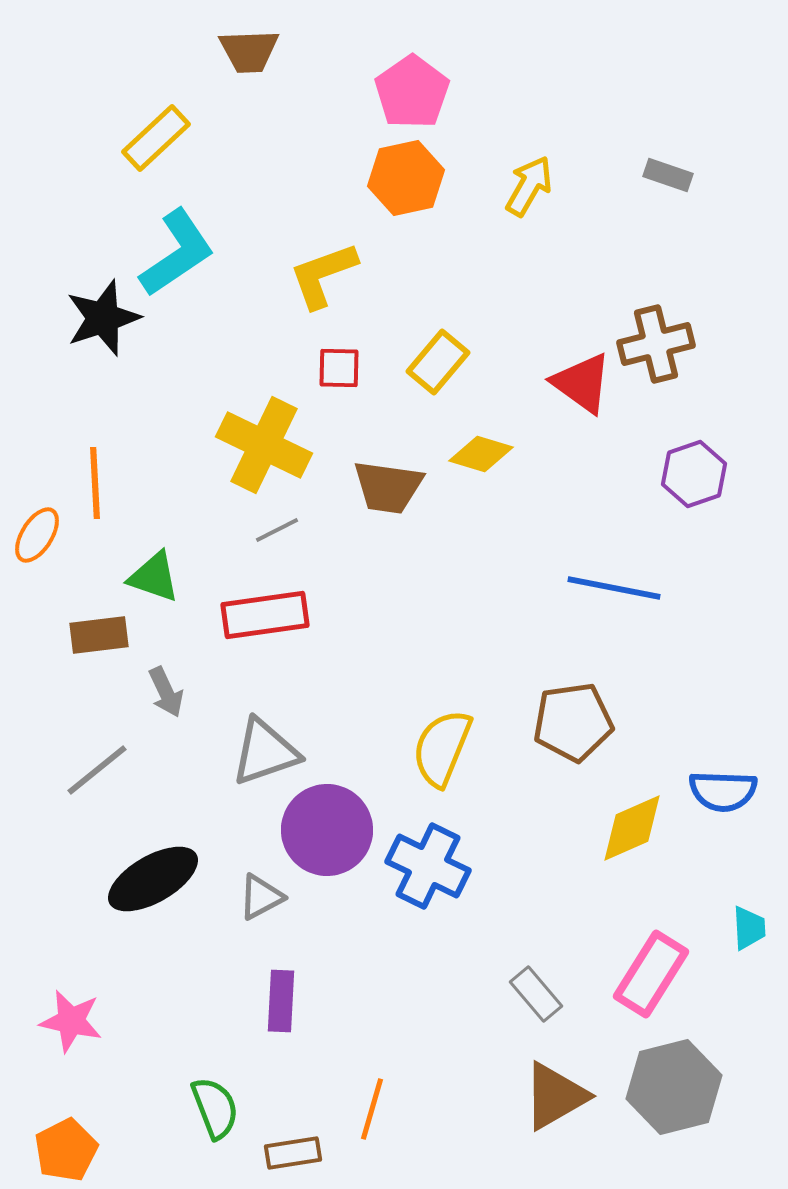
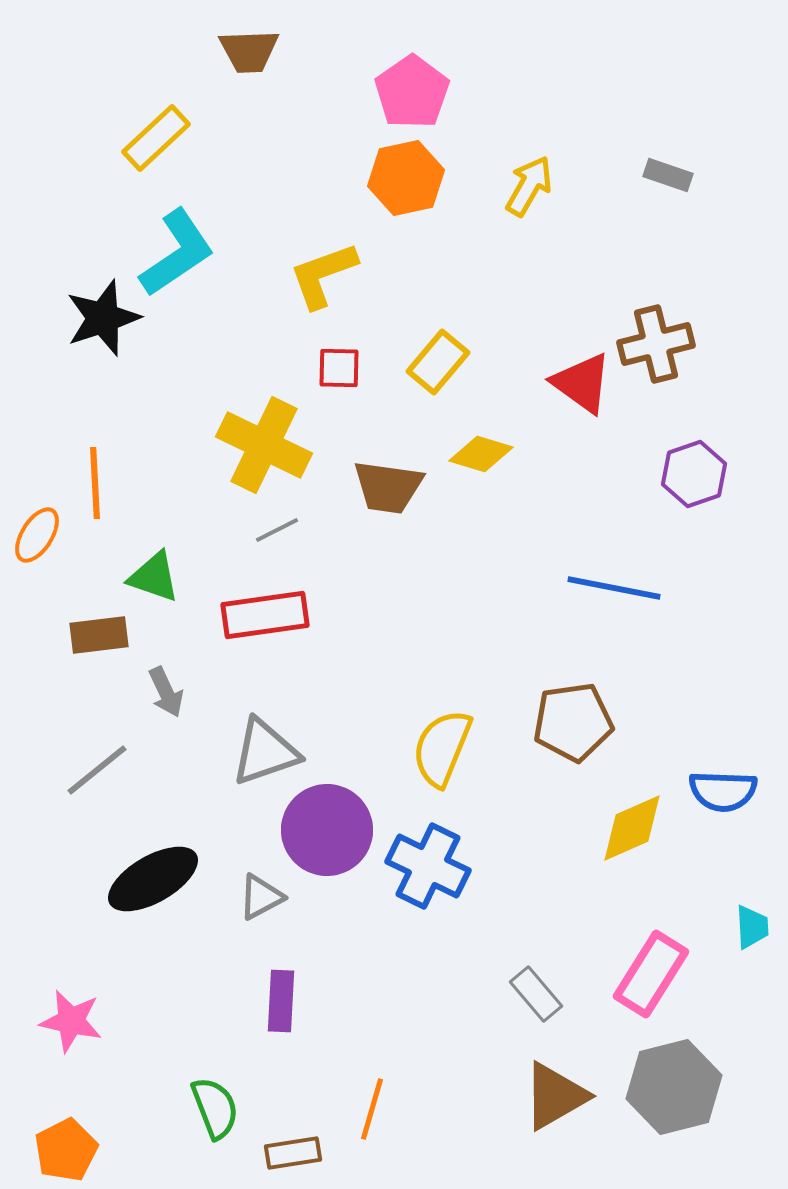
cyan trapezoid at (749, 928): moved 3 px right, 1 px up
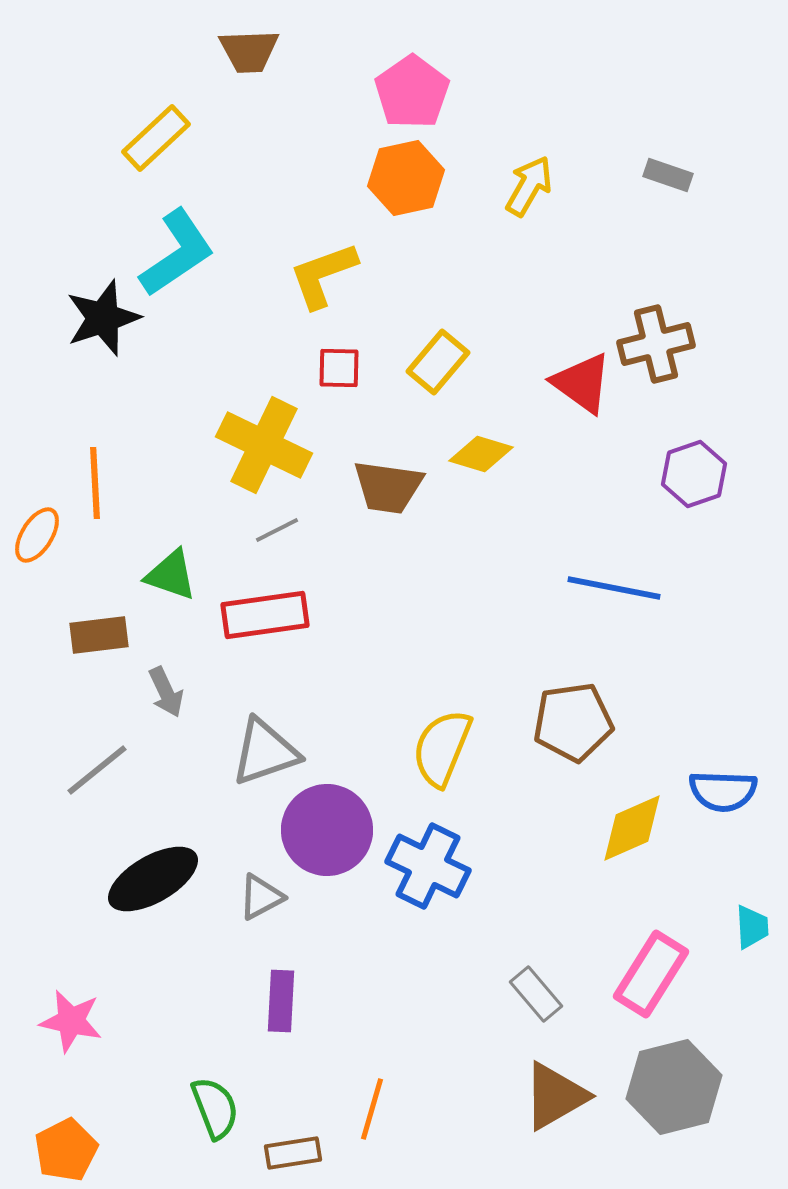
green triangle at (154, 577): moved 17 px right, 2 px up
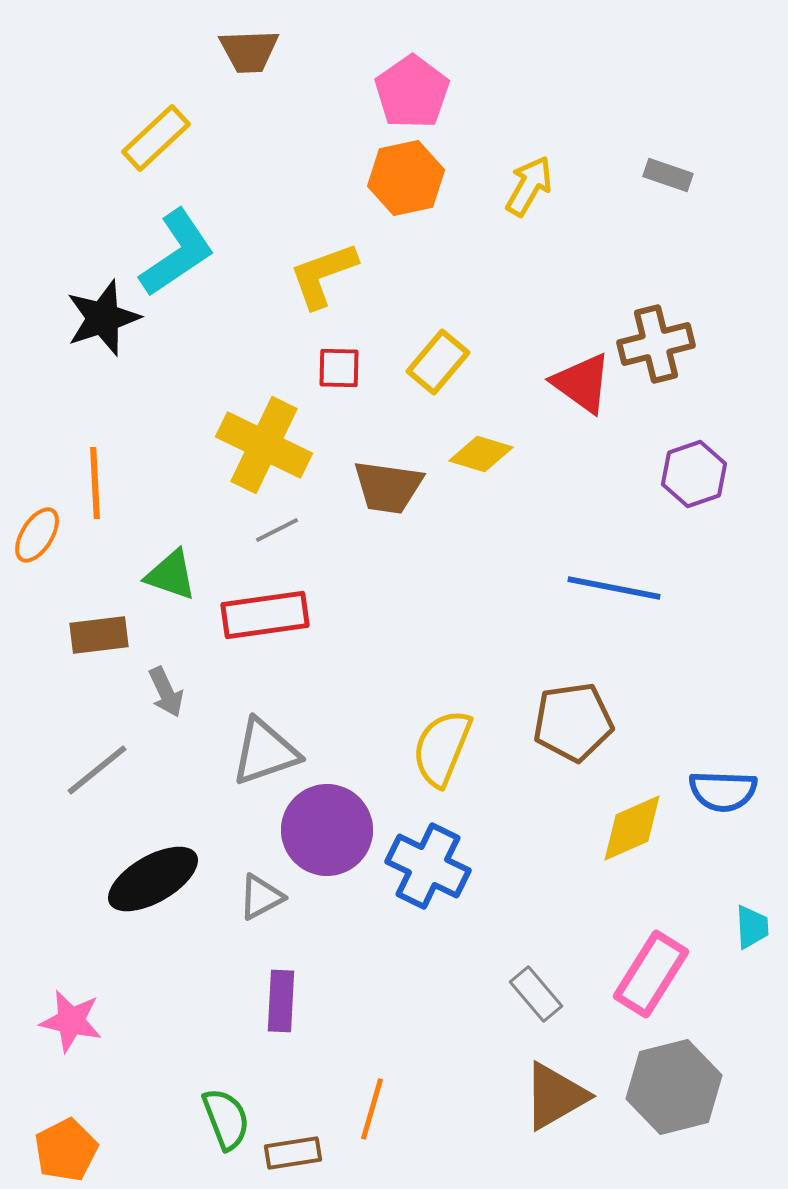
green semicircle at (215, 1108): moved 11 px right, 11 px down
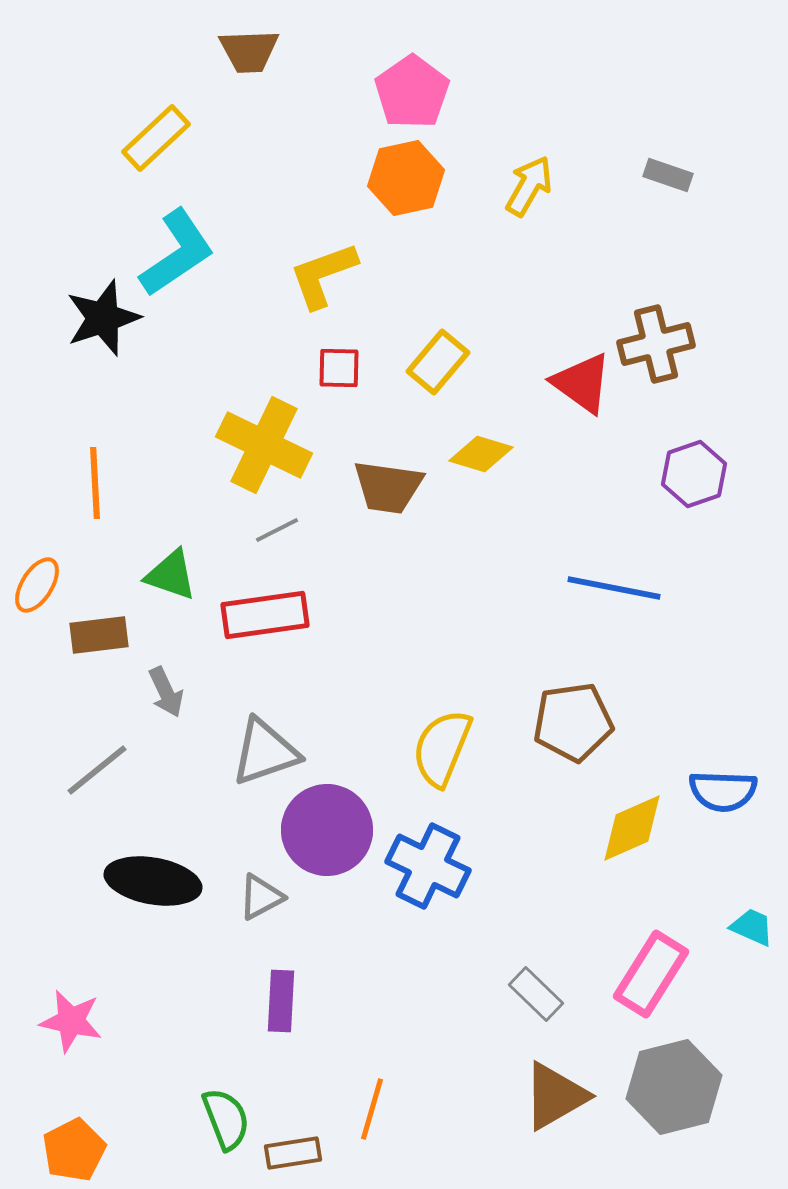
orange ellipse at (37, 535): moved 50 px down
black ellipse at (153, 879): moved 2 px down; rotated 40 degrees clockwise
cyan trapezoid at (752, 927): rotated 63 degrees counterclockwise
gray rectangle at (536, 994): rotated 6 degrees counterclockwise
orange pentagon at (66, 1150): moved 8 px right
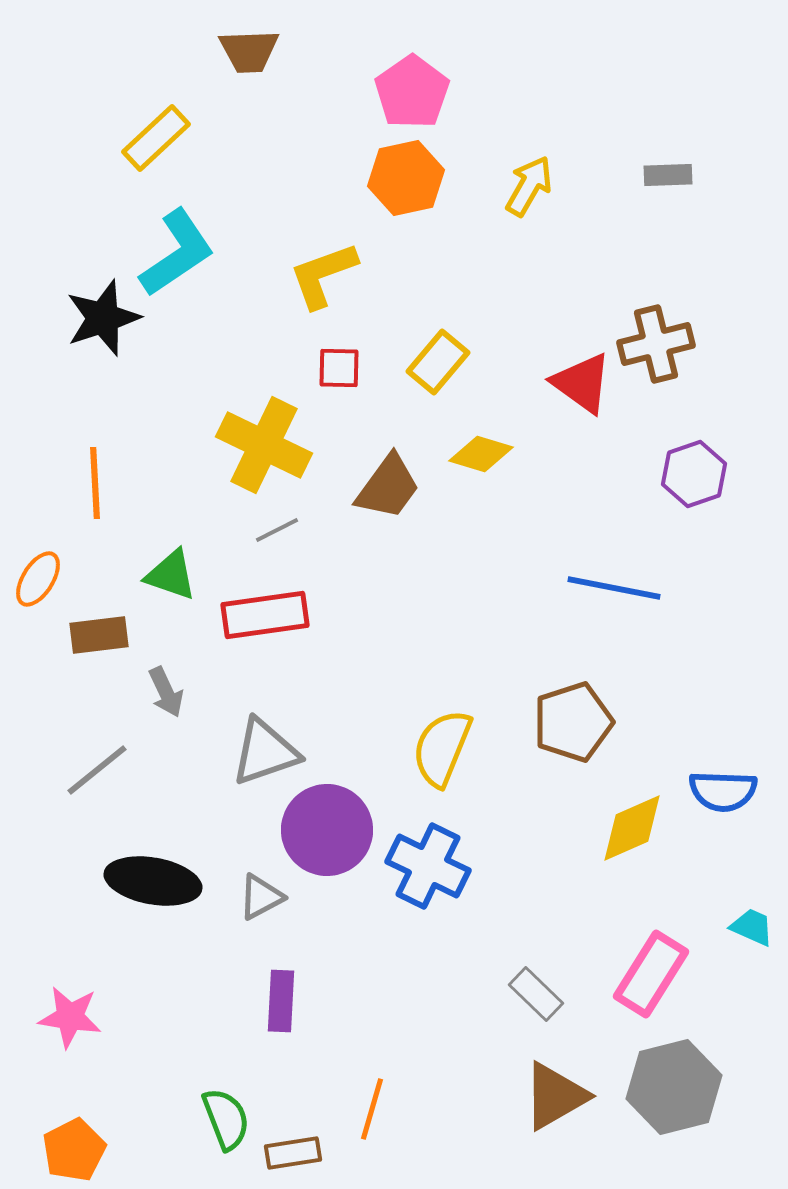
gray rectangle at (668, 175): rotated 21 degrees counterclockwise
brown trapezoid at (388, 487): rotated 62 degrees counterclockwise
orange ellipse at (37, 585): moved 1 px right, 6 px up
brown pentagon at (573, 722): rotated 10 degrees counterclockwise
pink star at (71, 1021): moved 1 px left, 4 px up; rotated 4 degrees counterclockwise
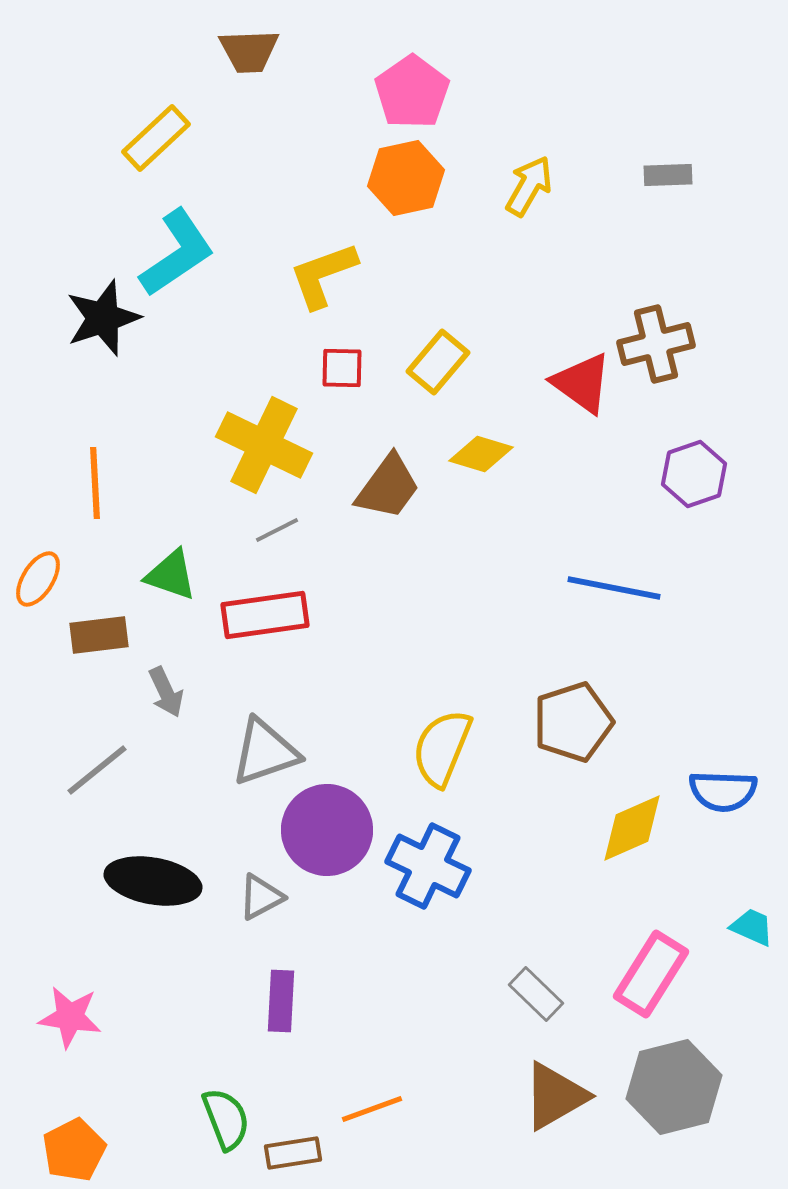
red square at (339, 368): moved 3 px right
orange line at (372, 1109): rotated 54 degrees clockwise
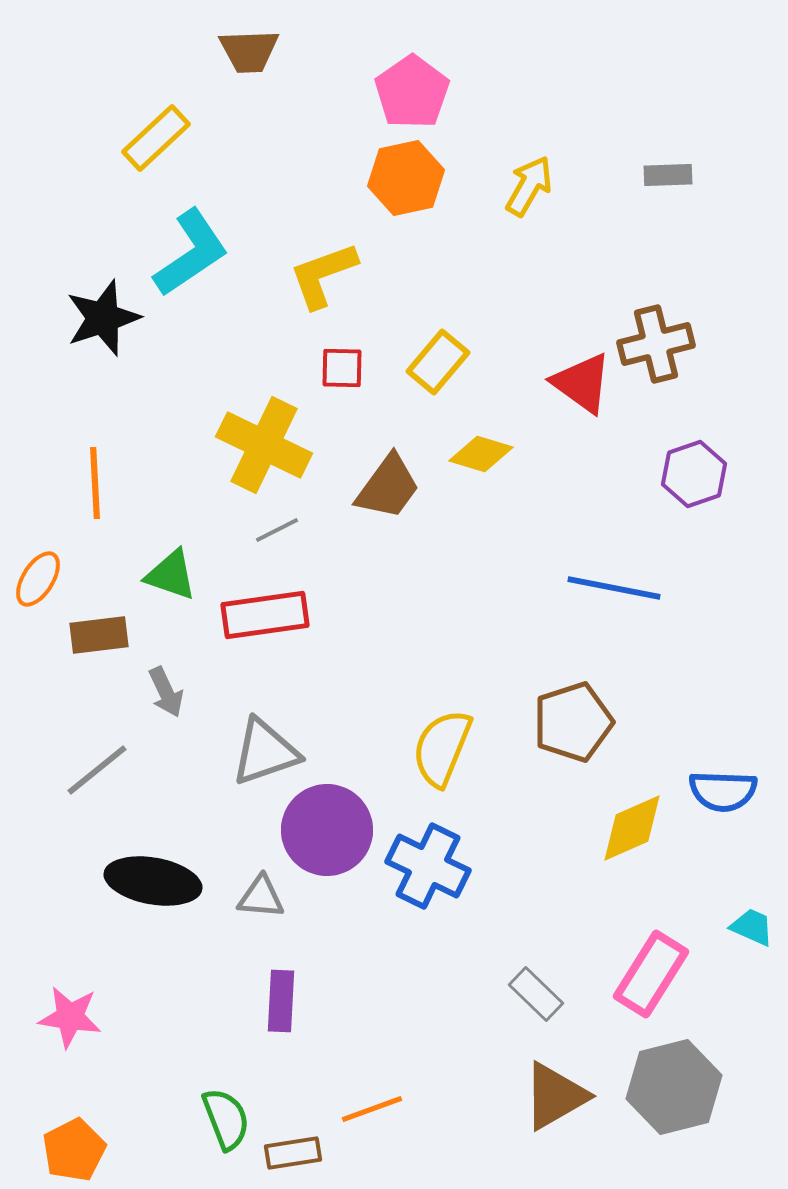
cyan L-shape at (177, 253): moved 14 px right
gray triangle at (261, 897): rotated 33 degrees clockwise
